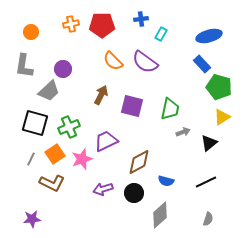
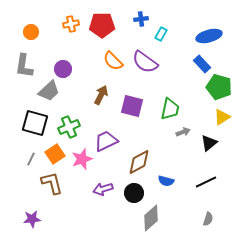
brown L-shape: rotated 130 degrees counterclockwise
gray diamond: moved 9 px left, 3 px down
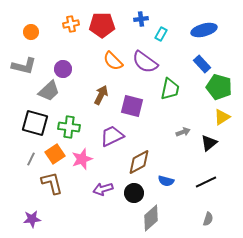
blue ellipse: moved 5 px left, 6 px up
gray L-shape: rotated 85 degrees counterclockwise
green trapezoid: moved 20 px up
green cross: rotated 30 degrees clockwise
purple trapezoid: moved 6 px right, 5 px up
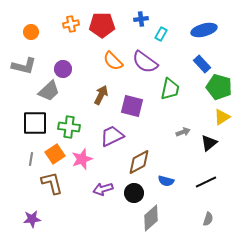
black square: rotated 16 degrees counterclockwise
gray line: rotated 16 degrees counterclockwise
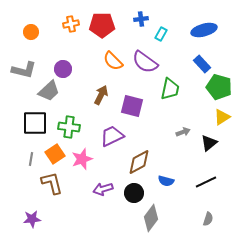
gray L-shape: moved 4 px down
gray diamond: rotated 12 degrees counterclockwise
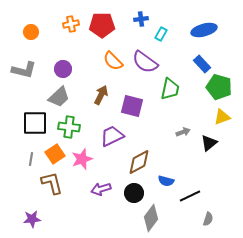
gray trapezoid: moved 10 px right, 6 px down
yellow triangle: rotated 12 degrees clockwise
black line: moved 16 px left, 14 px down
purple arrow: moved 2 px left
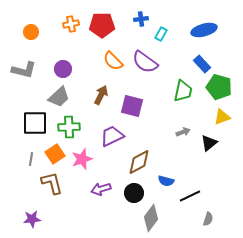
green trapezoid: moved 13 px right, 2 px down
green cross: rotated 10 degrees counterclockwise
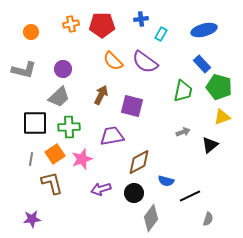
purple trapezoid: rotated 15 degrees clockwise
black triangle: moved 1 px right, 2 px down
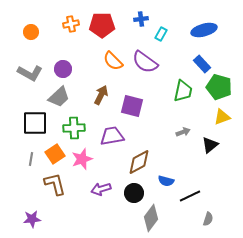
gray L-shape: moved 6 px right, 3 px down; rotated 15 degrees clockwise
green cross: moved 5 px right, 1 px down
brown L-shape: moved 3 px right, 1 px down
